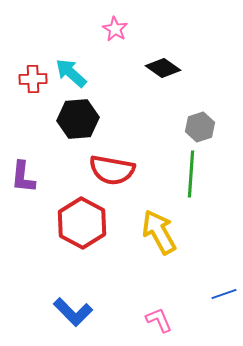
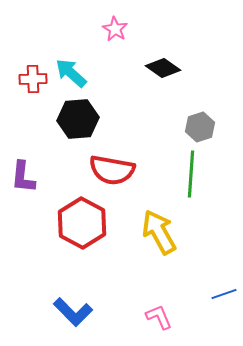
pink L-shape: moved 3 px up
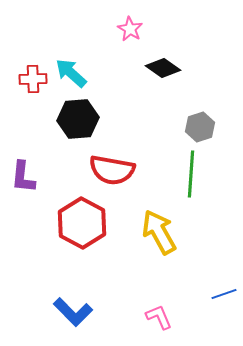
pink star: moved 15 px right
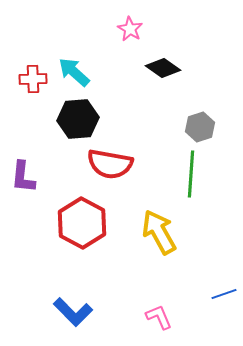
cyan arrow: moved 3 px right, 1 px up
red semicircle: moved 2 px left, 6 px up
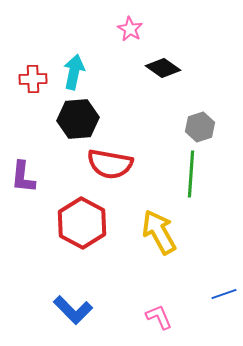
cyan arrow: rotated 60 degrees clockwise
blue L-shape: moved 2 px up
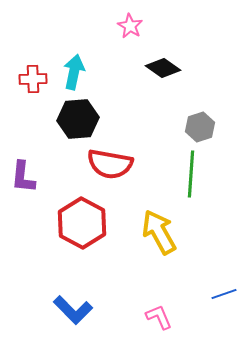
pink star: moved 3 px up
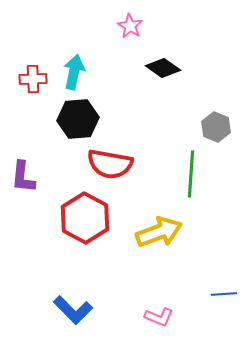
gray hexagon: moved 16 px right; rotated 20 degrees counterclockwise
red hexagon: moved 3 px right, 5 px up
yellow arrow: rotated 99 degrees clockwise
blue line: rotated 15 degrees clockwise
pink L-shape: rotated 136 degrees clockwise
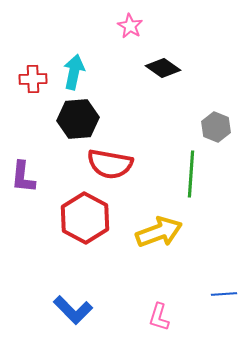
pink L-shape: rotated 84 degrees clockwise
